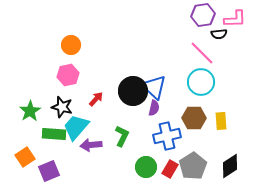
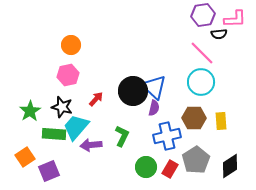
gray pentagon: moved 3 px right, 6 px up
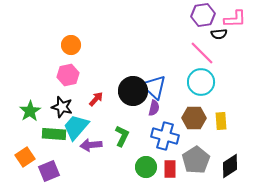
blue cross: moved 2 px left; rotated 28 degrees clockwise
red rectangle: rotated 30 degrees counterclockwise
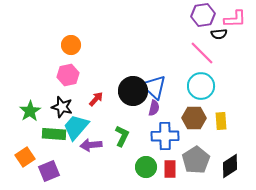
cyan circle: moved 4 px down
blue cross: rotated 16 degrees counterclockwise
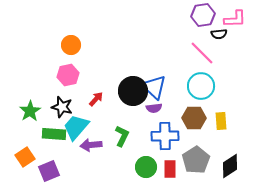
purple semicircle: rotated 70 degrees clockwise
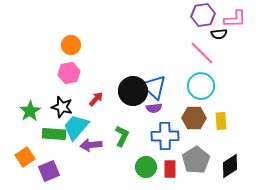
pink hexagon: moved 1 px right, 2 px up
